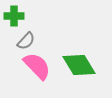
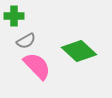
gray semicircle: rotated 18 degrees clockwise
green diamond: moved 14 px up; rotated 16 degrees counterclockwise
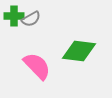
gray semicircle: moved 5 px right, 22 px up
green diamond: rotated 36 degrees counterclockwise
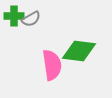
pink semicircle: moved 15 px right, 1 px up; rotated 36 degrees clockwise
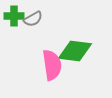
gray semicircle: moved 2 px right
green diamond: moved 4 px left
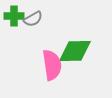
green diamond: rotated 8 degrees counterclockwise
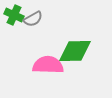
green cross: moved 1 px up; rotated 24 degrees clockwise
pink semicircle: moved 4 px left; rotated 80 degrees counterclockwise
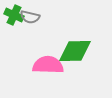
gray semicircle: moved 3 px left, 2 px up; rotated 42 degrees clockwise
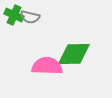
green diamond: moved 1 px left, 3 px down
pink semicircle: moved 1 px left, 1 px down
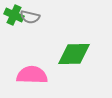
pink semicircle: moved 15 px left, 9 px down
